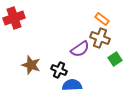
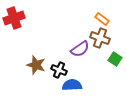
green square: rotated 24 degrees counterclockwise
brown star: moved 5 px right
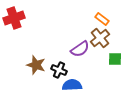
brown cross: rotated 30 degrees clockwise
green square: rotated 32 degrees counterclockwise
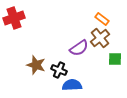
purple semicircle: moved 1 px left, 1 px up
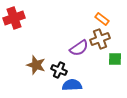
brown cross: moved 1 px down; rotated 18 degrees clockwise
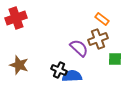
red cross: moved 2 px right
brown cross: moved 2 px left
purple semicircle: rotated 102 degrees counterclockwise
brown star: moved 17 px left
blue semicircle: moved 9 px up
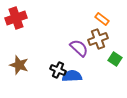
green square: rotated 32 degrees clockwise
black cross: moved 1 px left
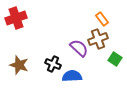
orange rectangle: rotated 16 degrees clockwise
black cross: moved 5 px left, 6 px up
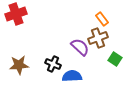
red cross: moved 4 px up
brown cross: moved 1 px up
purple semicircle: moved 1 px right, 1 px up
brown star: rotated 24 degrees counterclockwise
